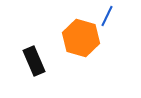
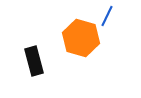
black rectangle: rotated 8 degrees clockwise
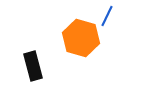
black rectangle: moved 1 px left, 5 px down
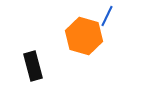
orange hexagon: moved 3 px right, 2 px up
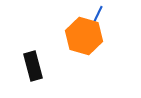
blue line: moved 10 px left
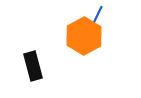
orange hexagon: rotated 15 degrees clockwise
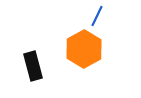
orange hexagon: moved 13 px down
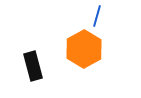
blue line: rotated 10 degrees counterclockwise
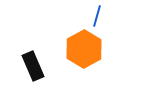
black rectangle: rotated 8 degrees counterclockwise
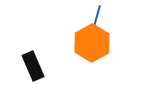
orange hexagon: moved 8 px right, 6 px up
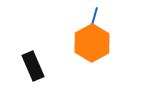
blue line: moved 3 px left, 2 px down
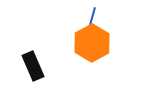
blue line: moved 2 px left
